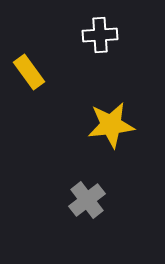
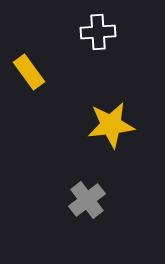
white cross: moved 2 px left, 3 px up
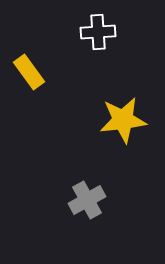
yellow star: moved 12 px right, 5 px up
gray cross: rotated 9 degrees clockwise
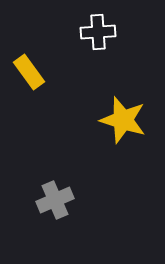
yellow star: rotated 24 degrees clockwise
gray cross: moved 32 px left; rotated 6 degrees clockwise
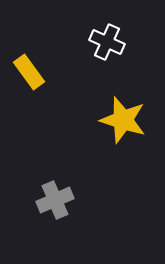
white cross: moved 9 px right, 10 px down; rotated 28 degrees clockwise
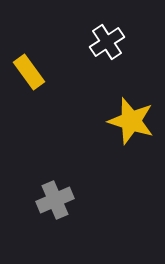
white cross: rotated 32 degrees clockwise
yellow star: moved 8 px right, 1 px down
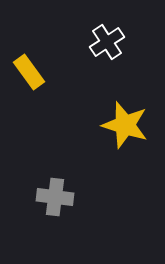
yellow star: moved 6 px left, 4 px down
gray cross: moved 3 px up; rotated 30 degrees clockwise
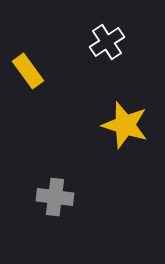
yellow rectangle: moved 1 px left, 1 px up
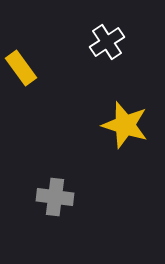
yellow rectangle: moved 7 px left, 3 px up
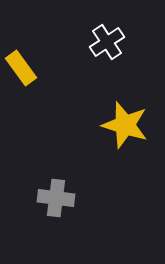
gray cross: moved 1 px right, 1 px down
